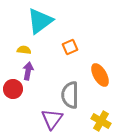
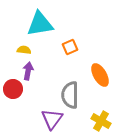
cyan triangle: moved 3 px down; rotated 28 degrees clockwise
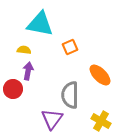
cyan triangle: rotated 20 degrees clockwise
orange ellipse: rotated 15 degrees counterclockwise
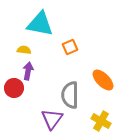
orange ellipse: moved 3 px right, 5 px down
red circle: moved 1 px right, 1 px up
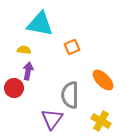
orange square: moved 2 px right
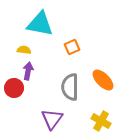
gray semicircle: moved 8 px up
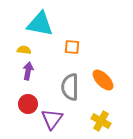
orange square: rotated 28 degrees clockwise
red circle: moved 14 px right, 16 px down
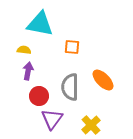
red circle: moved 11 px right, 8 px up
yellow cross: moved 10 px left, 4 px down; rotated 18 degrees clockwise
